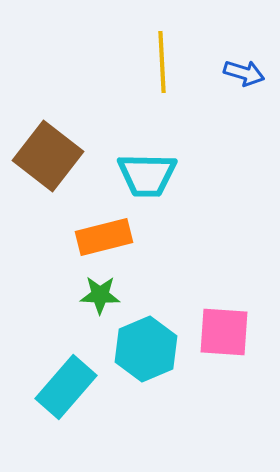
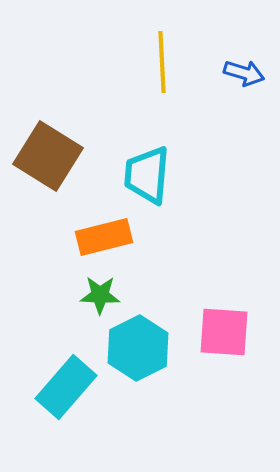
brown square: rotated 6 degrees counterclockwise
cyan trapezoid: rotated 94 degrees clockwise
cyan hexagon: moved 8 px left, 1 px up; rotated 4 degrees counterclockwise
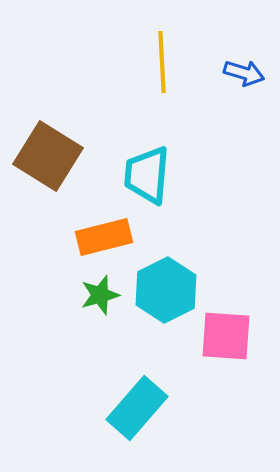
green star: rotated 18 degrees counterclockwise
pink square: moved 2 px right, 4 px down
cyan hexagon: moved 28 px right, 58 px up
cyan rectangle: moved 71 px right, 21 px down
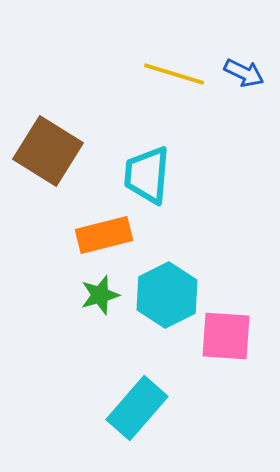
yellow line: moved 12 px right, 12 px down; rotated 70 degrees counterclockwise
blue arrow: rotated 9 degrees clockwise
brown square: moved 5 px up
orange rectangle: moved 2 px up
cyan hexagon: moved 1 px right, 5 px down
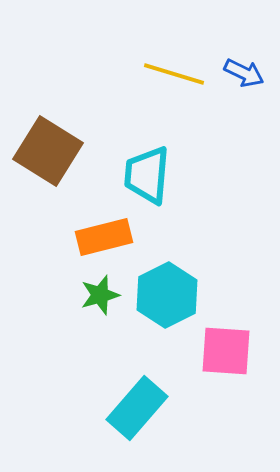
orange rectangle: moved 2 px down
pink square: moved 15 px down
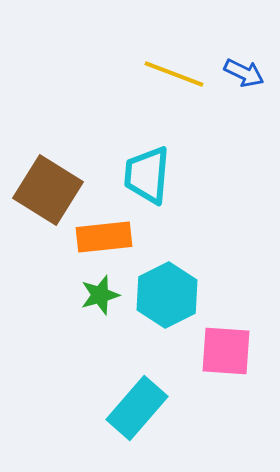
yellow line: rotated 4 degrees clockwise
brown square: moved 39 px down
orange rectangle: rotated 8 degrees clockwise
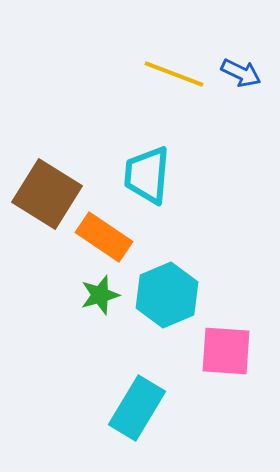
blue arrow: moved 3 px left
brown square: moved 1 px left, 4 px down
orange rectangle: rotated 40 degrees clockwise
cyan hexagon: rotated 4 degrees clockwise
cyan rectangle: rotated 10 degrees counterclockwise
